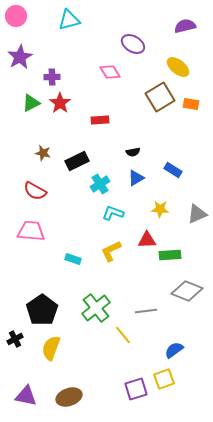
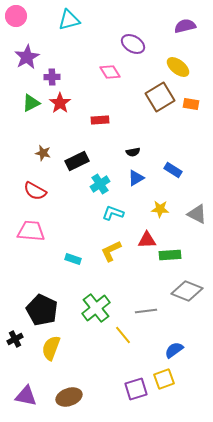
purple star: moved 7 px right
gray triangle: rotated 50 degrees clockwise
black pentagon: rotated 12 degrees counterclockwise
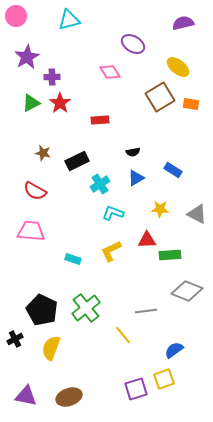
purple semicircle: moved 2 px left, 3 px up
green cross: moved 10 px left
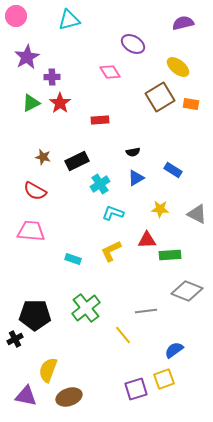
brown star: moved 4 px down
black pentagon: moved 7 px left, 5 px down; rotated 24 degrees counterclockwise
yellow semicircle: moved 3 px left, 22 px down
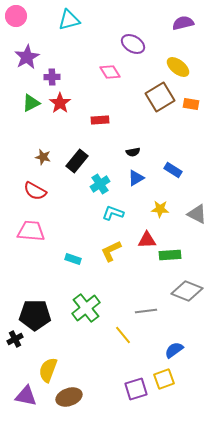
black rectangle: rotated 25 degrees counterclockwise
